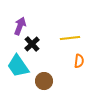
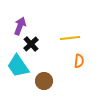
black cross: moved 1 px left
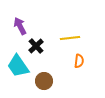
purple arrow: rotated 48 degrees counterclockwise
black cross: moved 5 px right, 2 px down
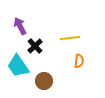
black cross: moved 1 px left
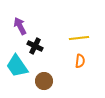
yellow line: moved 9 px right
black cross: rotated 21 degrees counterclockwise
orange semicircle: moved 1 px right
cyan trapezoid: moved 1 px left
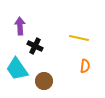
purple arrow: rotated 24 degrees clockwise
yellow line: rotated 18 degrees clockwise
orange semicircle: moved 5 px right, 5 px down
cyan trapezoid: moved 3 px down
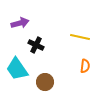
purple arrow: moved 3 px up; rotated 78 degrees clockwise
yellow line: moved 1 px right, 1 px up
black cross: moved 1 px right, 1 px up
brown circle: moved 1 px right, 1 px down
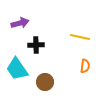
black cross: rotated 28 degrees counterclockwise
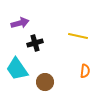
yellow line: moved 2 px left, 1 px up
black cross: moved 1 px left, 2 px up; rotated 14 degrees counterclockwise
orange semicircle: moved 5 px down
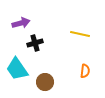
purple arrow: moved 1 px right
yellow line: moved 2 px right, 2 px up
